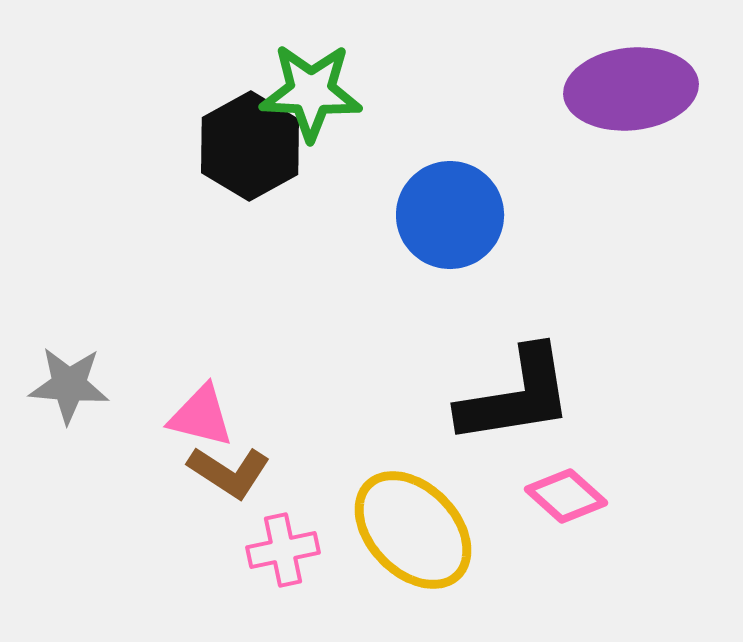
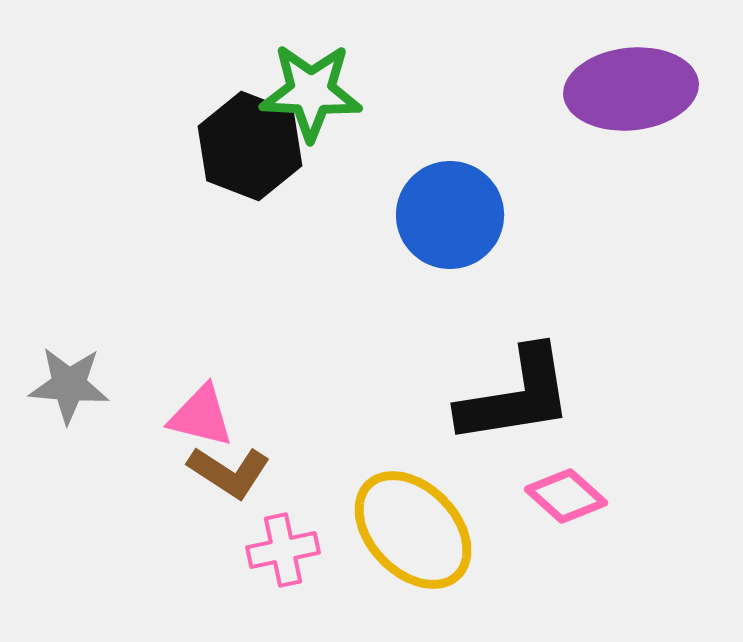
black hexagon: rotated 10 degrees counterclockwise
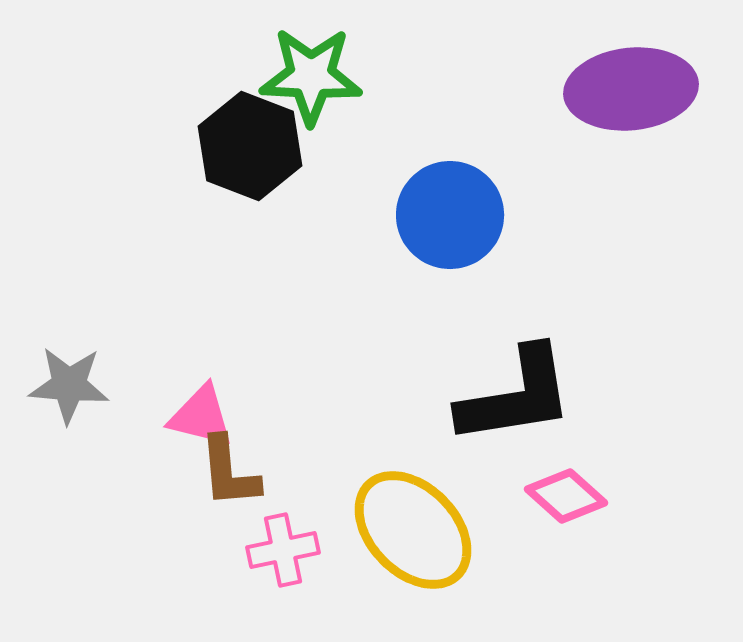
green star: moved 16 px up
brown L-shape: rotated 52 degrees clockwise
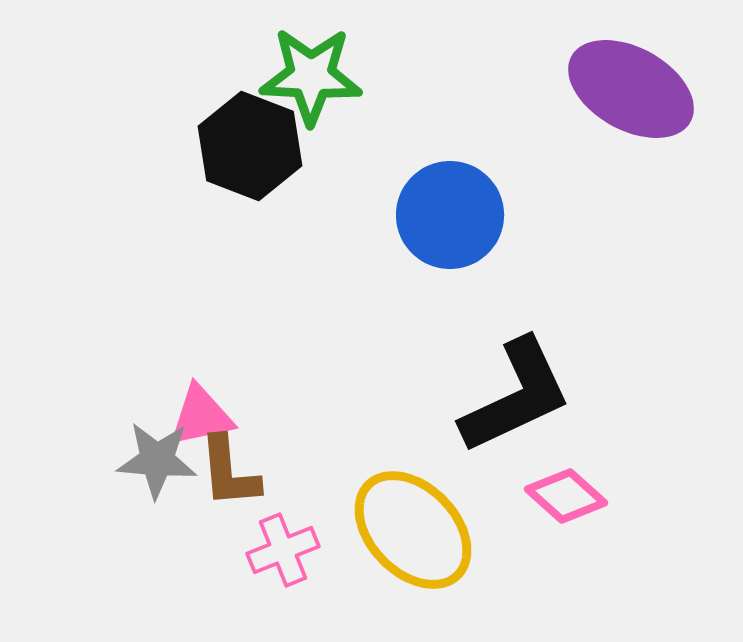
purple ellipse: rotated 35 degrees clockwise
gray star: moved 88 px right, 75 px down
black L-shape: rotated 16 degrees counterclockwise
pink triangle: rotated 26 degrees counterclockwise
pink cross: rotated 10 degrees counterclockwise
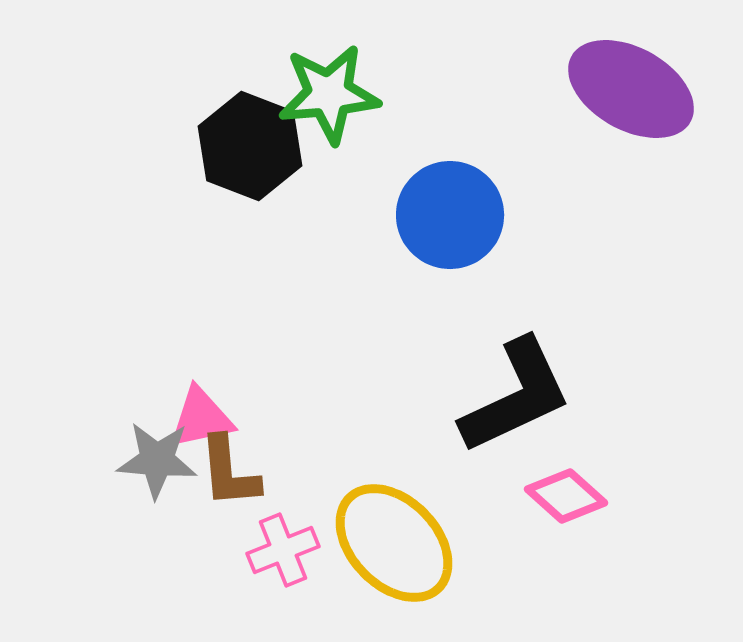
green star: moved 18 px right, 18 px down; rotated 8 degrees counterclockwise
pink triangle: moved 2 px down
yellow ellipse: moved 19 px left, 13 px down
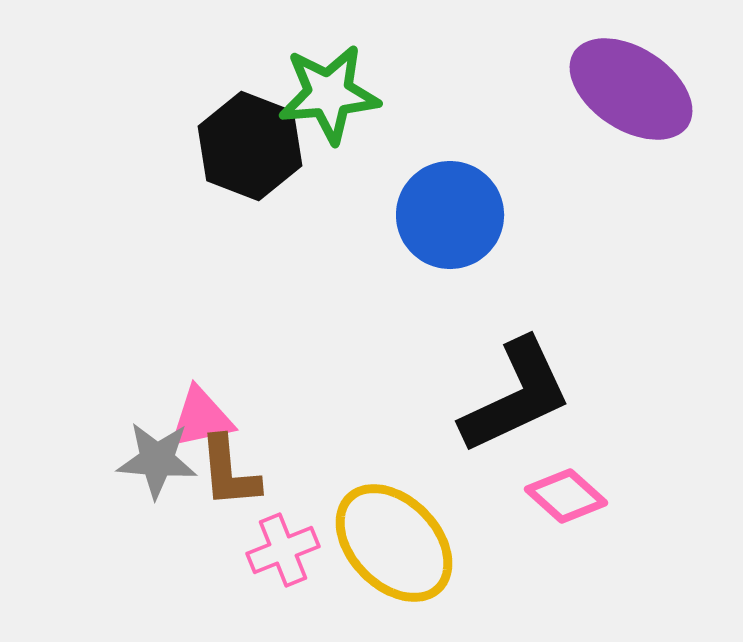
purple ellipse: rotated 4 degrees clockwise
